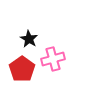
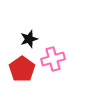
black star: rotated 24 degrees clockwise
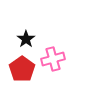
black star: moved 3 px left; rotated 18 degrees counterclockwise
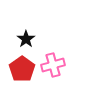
pink cross: moved 6 px down
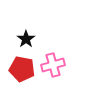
red pentagon: rotated 25 degrees counterclockwise
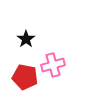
red pentagon: moved 3 px right, 8 px down
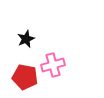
black star: rotated 12 degrees clockwise
